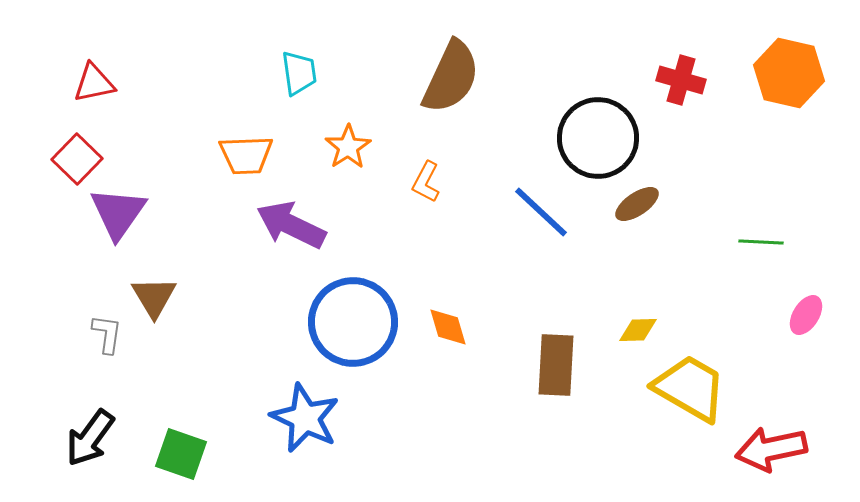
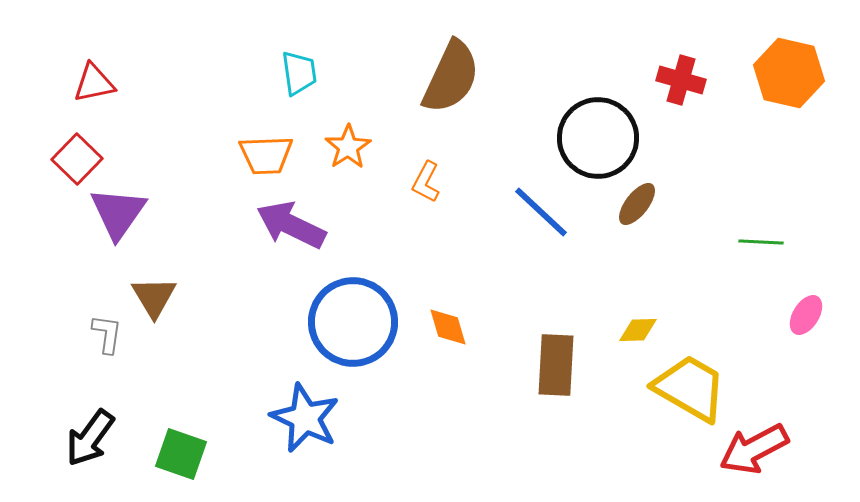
orange trapezoid: moved 20 px right
brown ellipse: rotated 18 degrees counterclockwise
red arrow: moved 17 px left; rotated 16 degrees counterclockwise
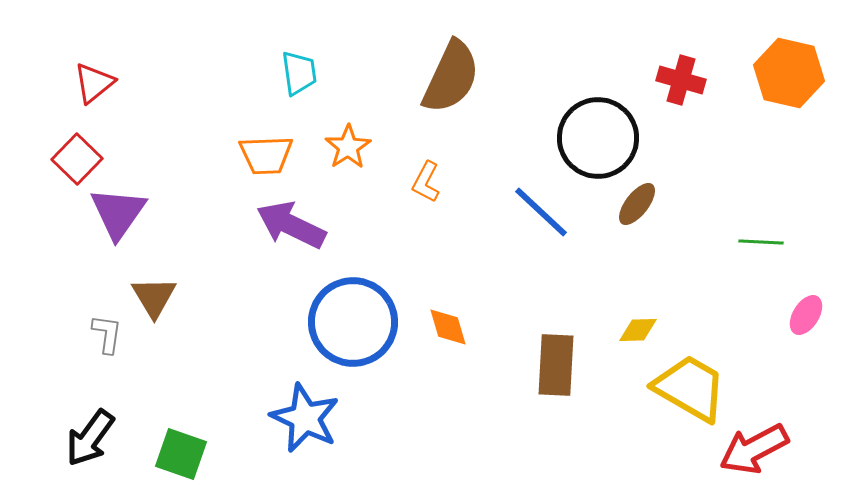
red triangle: rotated 27 degrees counterclockwise
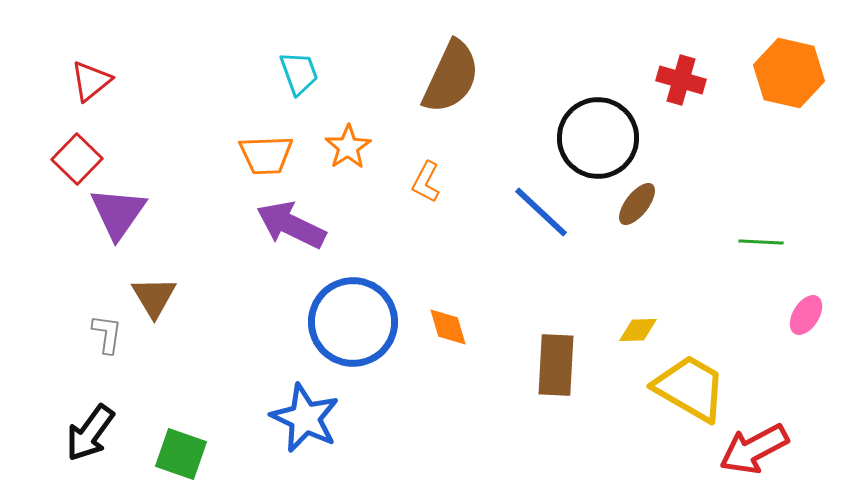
cyan trapezoid: rotated 12 degrees counterclockwise
red triangle: moved 3 px left, 2 px up
black arrow: moved 5 px up
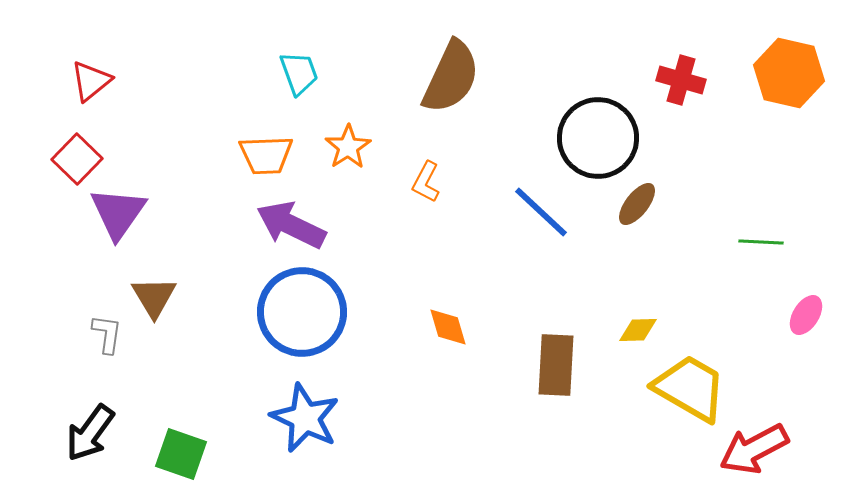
blue circle: moved 51 px left, 10 px up
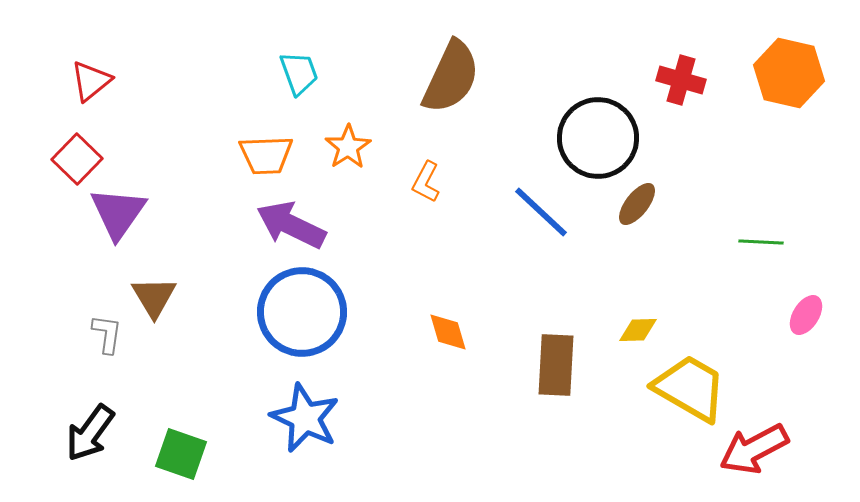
orange diamond: moved 5 px down
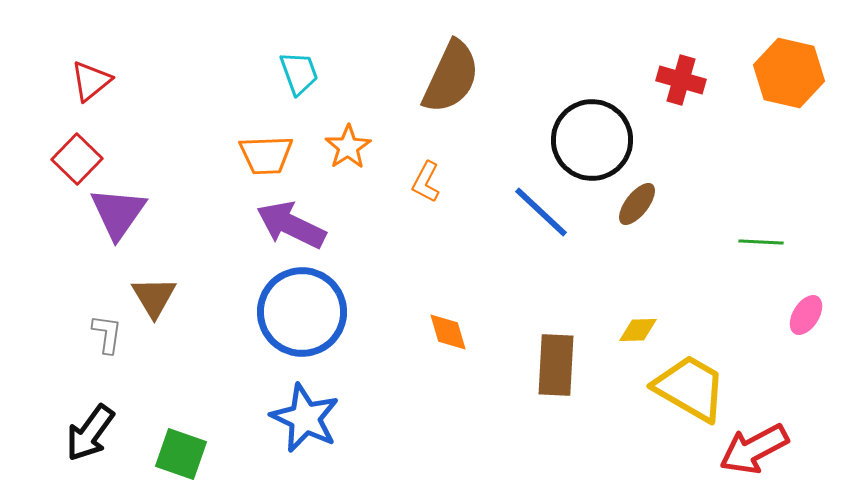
black circle: moved 6 px left, 2 px down
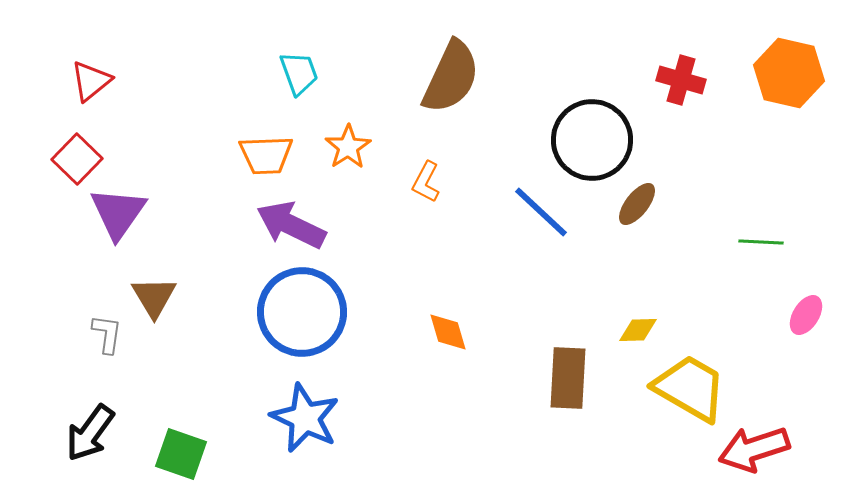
brown rectangle: moved 12 px right, 13 px down
red arrow: rotated 10 degrees clockwise
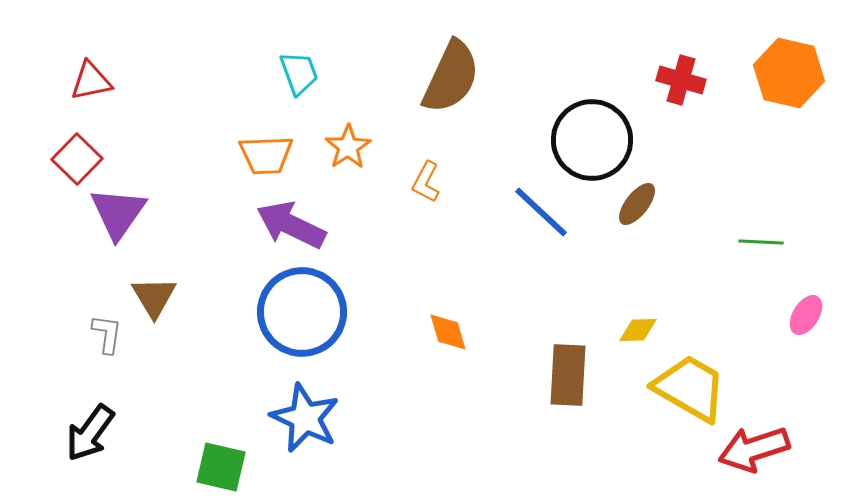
red triangle: rotated 27 degrees clockwise
brown rectangle: moved 3 px up
green square: moved 40 px right, 13 px down; rotated 6 degrees counterclockwise
